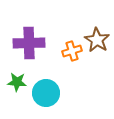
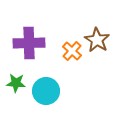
orange cross: rotated 30 degrees counterclockwise
green star: moved 1 px left, 1 px down
cyan circle: moved 2 px up
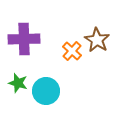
purple cross: moved 5 px left, 4 px up
green star: moved 2 px right; rotated 12 degrees clockwise
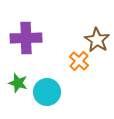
purple cross: moved 2 px right, 1 px up
orange cross: moved 7 px right, 10 px down
cyan circle: moved 1 px right, 1 px down
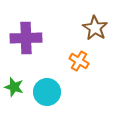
brown star: moved 2 px left, 12 px up
orange cross: rotated 12 degrees counterclockwise
green star: moved 4 px left, 4 px down
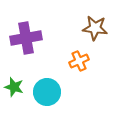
brown star: rotated 25 degrees counterclockwise
purple cross: rotated 8 degrees counterclockwise
orange cross: rotated 36 degrees clockwise
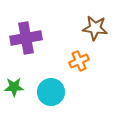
green star: rotated 18 degrees counterclockwise
cyan circle: moved 4 px right
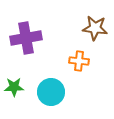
orange cross: rotated 30 degrees clockwise
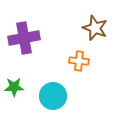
brown star: rotated 15 degrees clockwise
purple cross: moved 2 px left
cyan circle: moved 2 px right, 4 px down
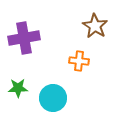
brown star: moved 2 px up; rotated 10 degrees clockwise
green star: moved 4 px right, 1 px down
cyan circle: moved 2 px down
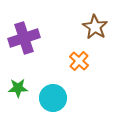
brown star: moved 1 px down
purple cross: rotated 8 degrees counterclockwise
orange cross: rotated 36 degrees clockwise
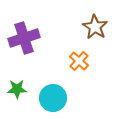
green star: moved 1 px left, 1 px down
